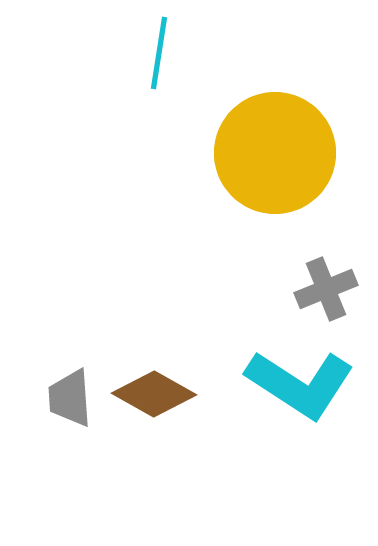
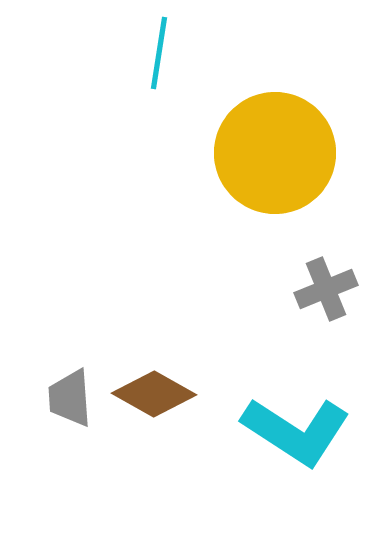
cyan L-shape: moved 4 px left, 47 px down
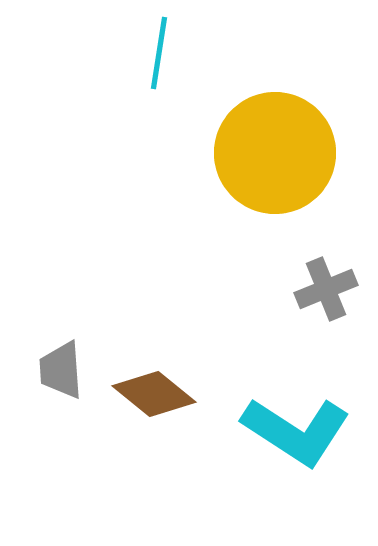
brown diamond: rotated 10 degrees clockwise
gray trapezoid: moved 9 px left, 28 px up
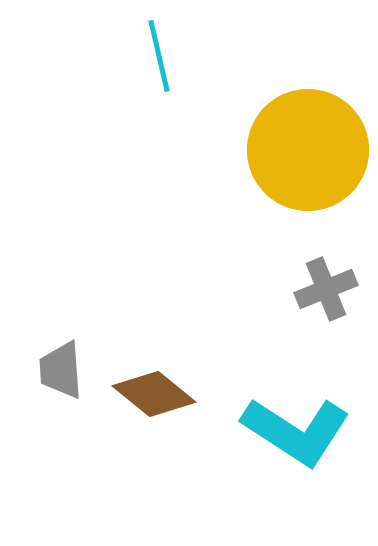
cyan line: moved 3 px down; rotated 22 degrees counterclockwise
yellow circle: moved 33 px right, 3 px up
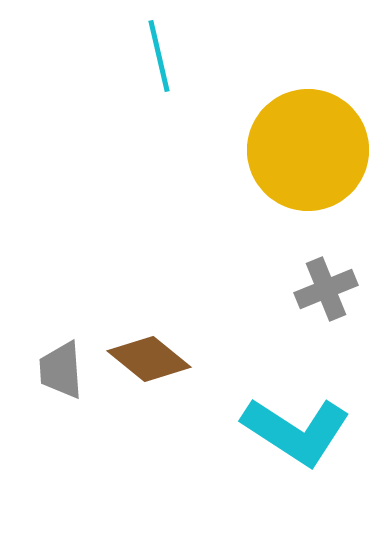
brown diamond: moved 5 px left, 35 px up
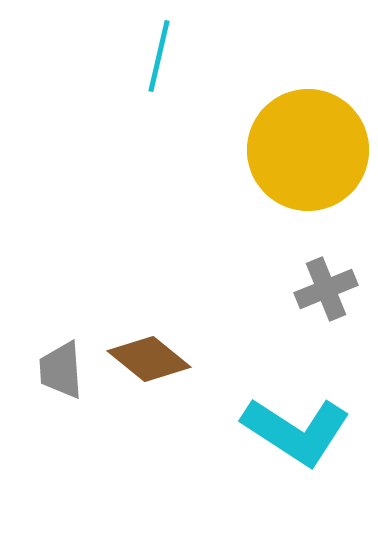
cyan line: rotated 26 degrees clockwise
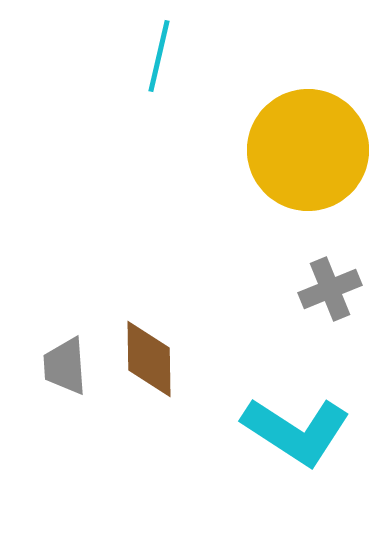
gray cross: moved 4 px right
brown diamond: rotated 50 degrees clockwise
gray trapezoid: moved 4 px right, 4 px up
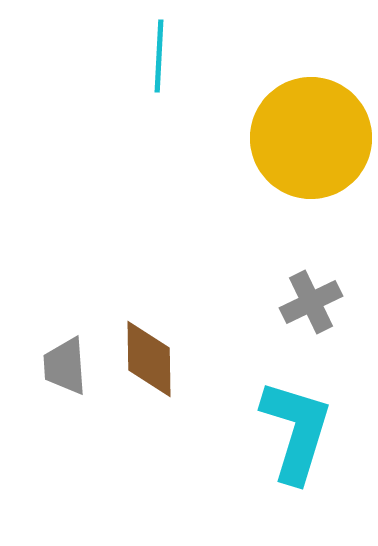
cyan line: rotated 10 degrees counterclockwise
yellow circle: moved 3 px right, 12 px up
gray cross: moved 19 px left, 13 px down; rotated 4 degrees counterclockwise
cyan L-shape: rotated 106 degrees counterclockwise
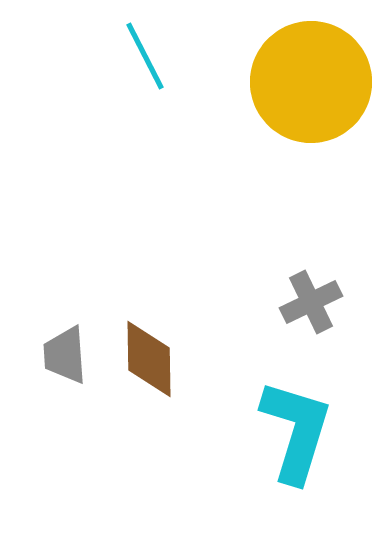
cyan line: moved 14 px left; rotated 30 degrees counterclockwise
yellow circle: moved 56 px up
gray trapezoid: moved 11 px up
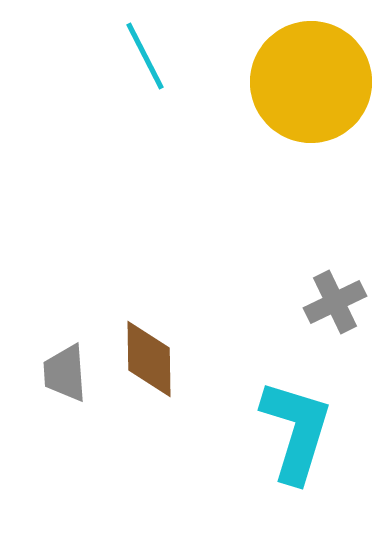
gray cross: moved 24 px right
gray trapezoid: moved 18 px down
